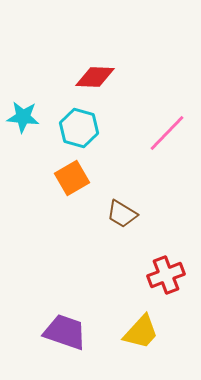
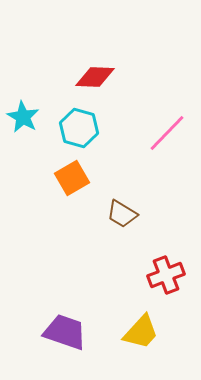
cyan star: rotated 24 degrees clockwise
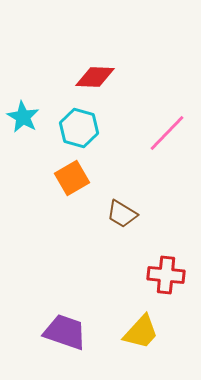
red cross: rotated 27 degrees clockwise
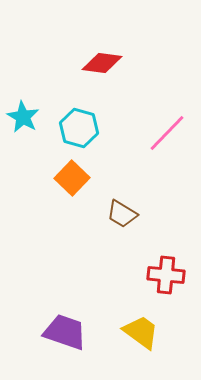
red diamond: moved 7 px right, 14 px up; rotated 6 degrees clockwise
orange square: rotated 16 degrees counterclockwise
yellow trapezoid: rotated 96 degrees counterclockwise
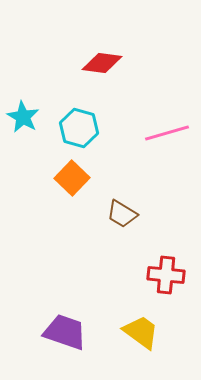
pink line: rotated 30 degrees clockwise
